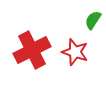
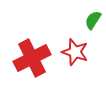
red cross: moved 8 px down
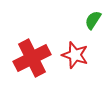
red star: moved 3 px down
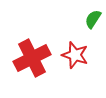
green semicircle: moved 1 px up
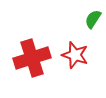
red cross: rotated 9 degrees clockwise
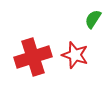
red cross: moved 1 px right, 1 px up
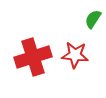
red star: rotated 12 degrees counterclockwise
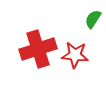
red cross: moved 5 px right, 8 px up
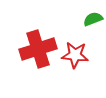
green semicircle: rotated 36 degrees clockwise
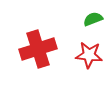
red star: moved 14 px right
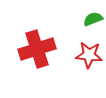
red cross: moved 1 px left
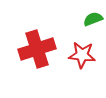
red star: moved 7 px left
